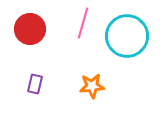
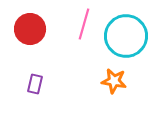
pink line: moved 1 px right, 1 px down
cyan circle: moved 1 px left
orange star: moved 22 px right, 5 px up; rotated 15 degrees clockwise
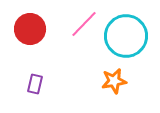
pink line: rotated 28 degrees clockwise
orange star: rotated 20 degrees counterclockwise
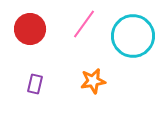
pink line: rotated 8 degrees counterclockwise
cyan circle: moved 7 px right
orange star: moved 21 px left
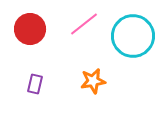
pink line: rotated 16 degrees clockwise
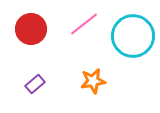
red circle: moved 1 px right
purple rectangle: rotated 36 degrees clockwise
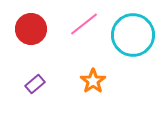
cyan circle: moved 1 px up
orange star: rotated 25 degrees counterclockwise
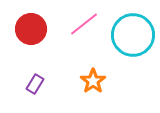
purple rectangle: rotated 18 degrees counterclockwise
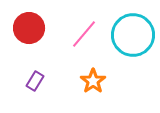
pink line: moved 10 px down; rotated 12 degrees counterclockwise
red circle: moved 2 px left, 1 px up
purple rectangle: moved 3 px up
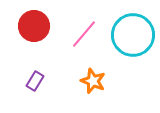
red circle: moved 5 px right, 2 px up
orange star: rotated 15 degrees counterclockwise
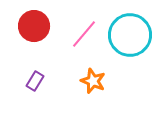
cyan circle: moved 3 px left
